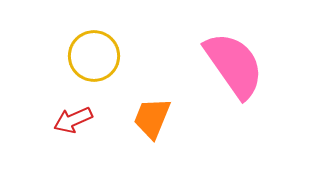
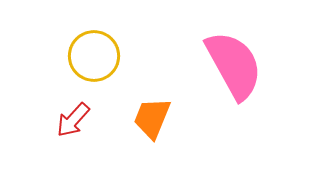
pink semicircle: rotated 6 degrees clockwise
red arrow: rotated 24 degrees counterclockwise
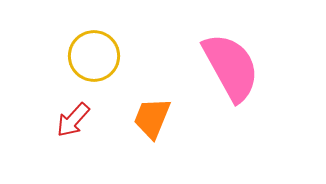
pink semicircle: moved 3 px left, 2 px down
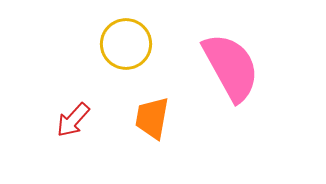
yellow circle: moved 32 px right, 12 px up
orange trapezoid: rotated 12 degrees counterclockwise
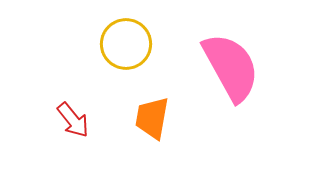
red arrow: rotated 81 degrees counterclockwise
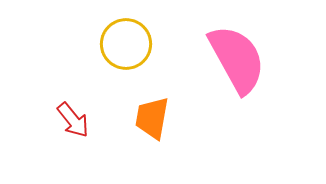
pink semicircle: moved 6 px right, 8 px up
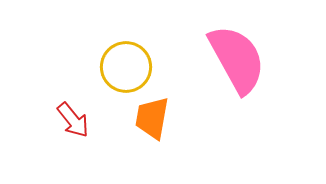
yellow circle: moved 23 px down
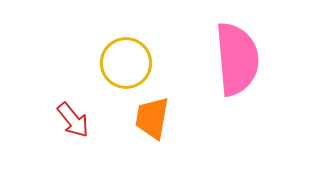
pink semicircle: rotated 24 degrees clockwise
yellow circle: moved 4 px up
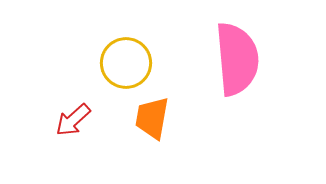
red arrow: rotated 87 degrees clockwise
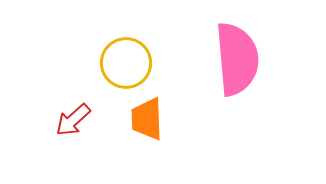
orange trapezoid: moved 5 px left, 1 px down; rotated 12 degrees counterclockwise
